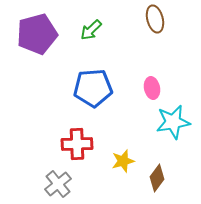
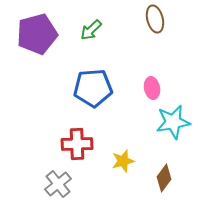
brown diamond: moved 7 px right
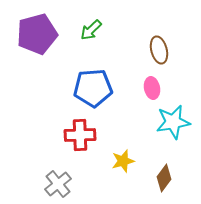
brown ellipse: moved 4 px right, 31 px down
red cross: moved 3 px right, 9 px up
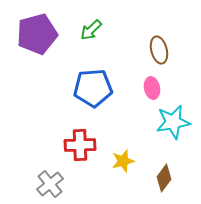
red cross: moved 10 px down
gray cross: moved 8 px left
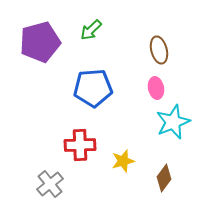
purple pentagon: moved 3 px right, 8 px down
pink ellipse: moved 4 px right
cyan star: rotated 12 degrees counterclockwise
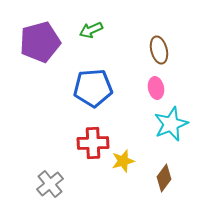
green arrow: rotated 20 degrees clockwise
cyan star: moved 2 px left, 2 px down
red cross: moved 13 px right, 2 px up
